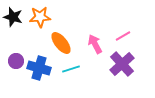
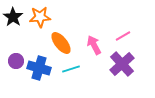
black star: rotated 18 degrees clockwise
pink arrow: moved 1 px left, 1 px down
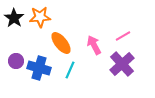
black star: moved 1 px right, 1 px down
cyan line: moved 1 px left, 1 px down; rotated 48 degrees counterclockwise
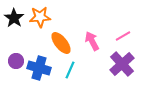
pink arrow: moved 2 px left, 4 px up
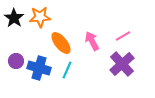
cyan line: moved 3 px left
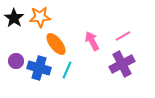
orange ellipse: moved 5 px left, 1 px down
purple cross: rotated 15 degrees clockwise
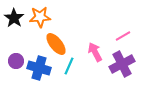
pink arrow: moved 3 px right, 11 px down
cyan line: moved 2 px right, 4 px up
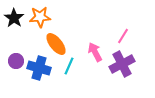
pink line: rotated 28 degrees counterclockwise
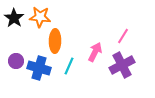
orange star: rotated 10 degrees clockwise
orange ellipse: moved 1 px left, 3 px up; rotated 40 degrees clockwise
pink arrow: rotated 54 degrees clockwise
purple cross: moved 1 px down
